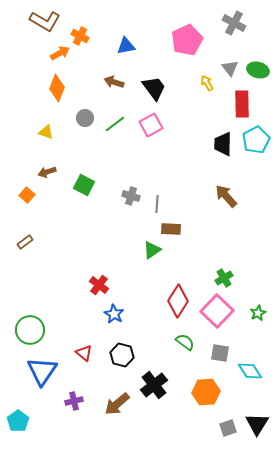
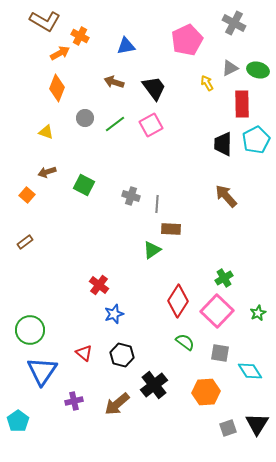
gray triangle at (230, 68): rotated 42 degrees clockwise
blue star at (114, 314): rotated 24 degrees clockwise
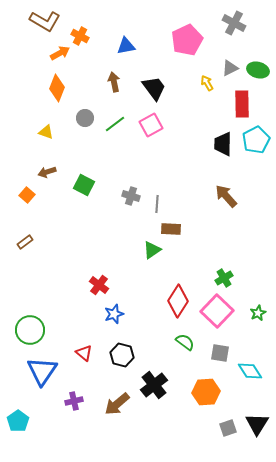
brown arrow at (114, 82): rotated 60 degrees clockwise
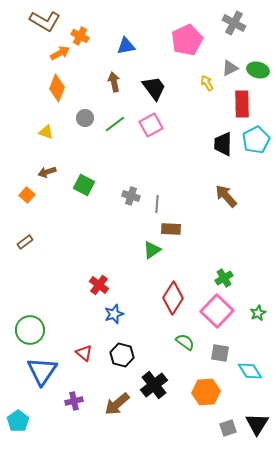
red diamond at (178, 301): moved 5 px left, 3 px up
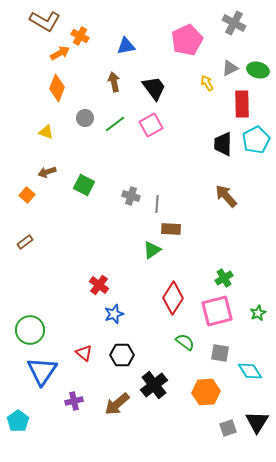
pink square at (217, 311): rotated 32 degrees clockwise
black hexagon at (122, 355): rotated 15 degrees counterclockwise
black triangle at (257, 424): moved 2 px up
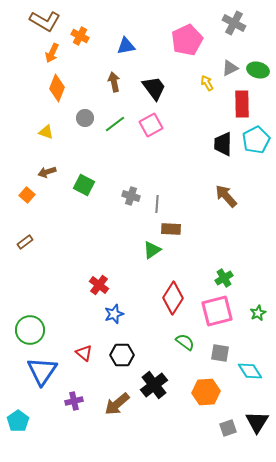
orange arrow at (60, 53): moved 8 px left; rotated 144 degrees clockwise
